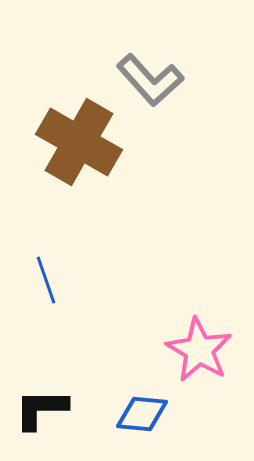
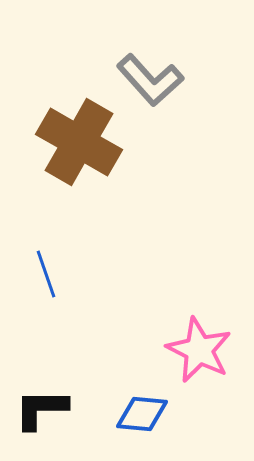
blue line: moved 6 px up
pink star: rotated 4 degrees counterclockwise
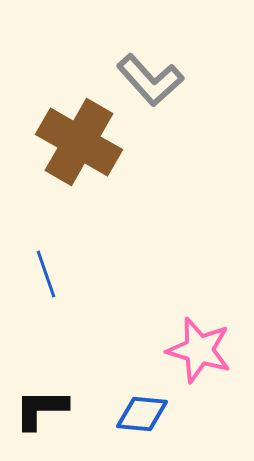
pink star: rotated 10 degrees counterclockwise
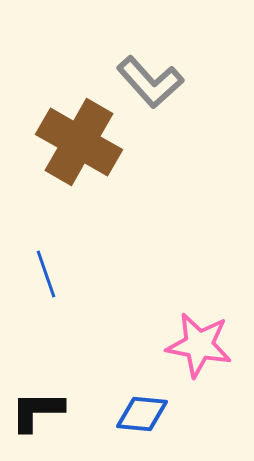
gray L-shape: moved 2 px down
pink star: moved 5 px up; rotated 6 degrees counterclockwise
black L-shape: moved 4 px left, 2 px down
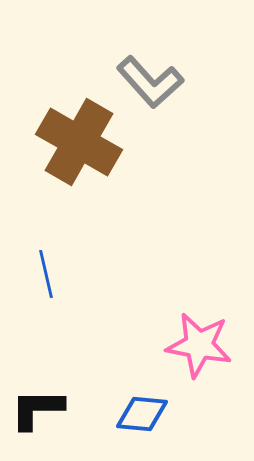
blue line: rotated 6 degrees clockwise
black L-shape: moved 2 px up
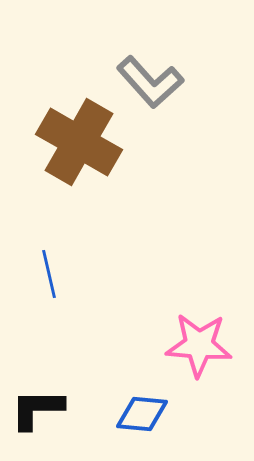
blue line: moved 3 px right
pink star: rotated 6 degrees counterclockwise
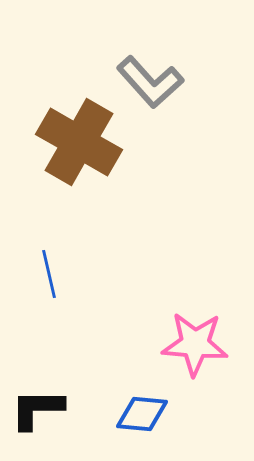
pink star: moved 4 px left, 1 px up
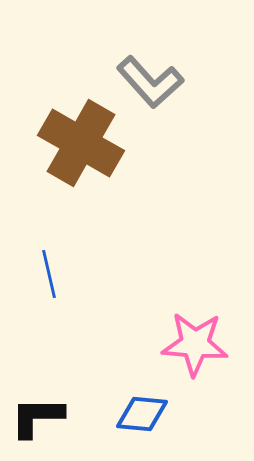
brown cross: moved 2 px right, 1 px down
black L-shape: moved 8 px down
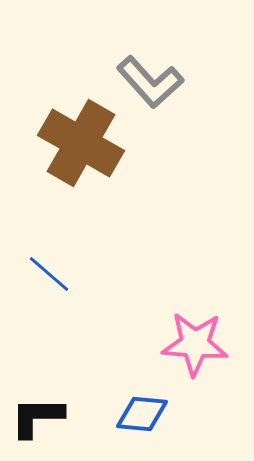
blue line: rotated 36 degrees counterclockwise
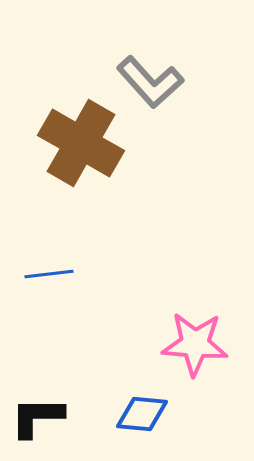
blue line: rotated 48 degrees counterclockwise
